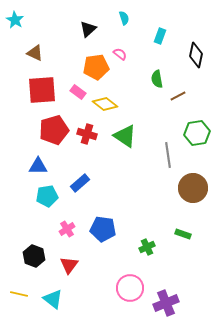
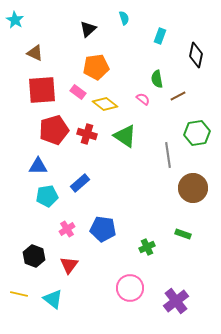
pink semicircle: moved 23 px right, 45 px down
purple cross: moved 10 px right, 2 px up; rotated 15 degrees counterclockwise
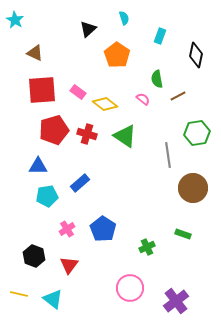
orange pentagon: moved 21 px right, 12 px up; rotated 30 degrees counterclockwise
blue pentagon: rotated 25 degrees clockwise
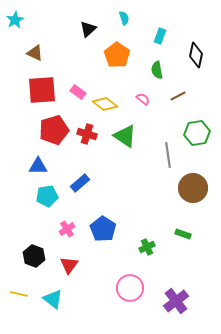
cyan star: rotated 12 degrees clockwise
green semicircle: moved 9 px up
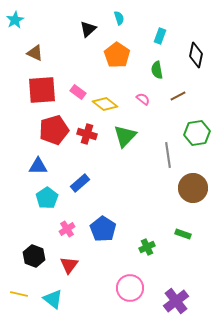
cyan semicircle: moved 5 px left
green triangle: rotated 40 degrees clockwise
cyan pentagon: moved 2 px down; rotated 25 degrees counterclockwise
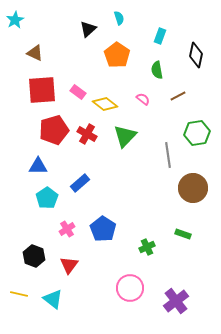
red cross: rotated 12 degrees clockwise
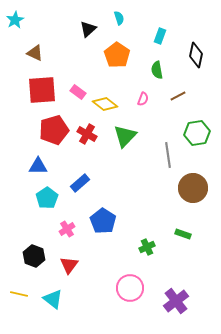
pink semicircle: rotated 72 degrees clockwise
blue pentagon: moved 8 px up
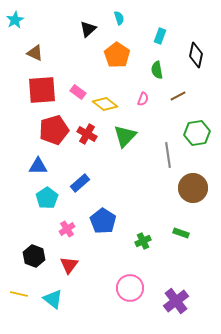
green rectangle: moved 2 px left, 1 px up
green cross: moved 4 px left, 6 px up
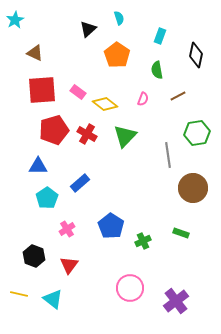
blue pentagon: moved 8 px right, 5 px down
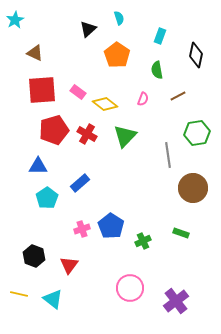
pink cross: moved 15 px right; rotated 14 degrees clockwise
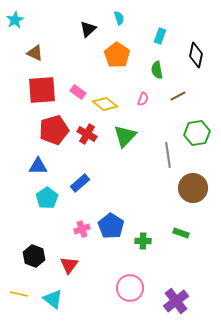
green cross: rotated 28 degrees clockwise
